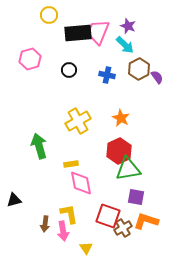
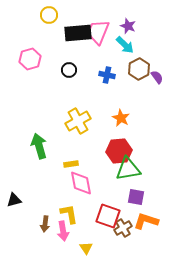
red hexagon: rotated 20 degrees clockwise
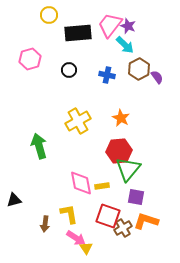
pink trapezoid: moved 12 px right, 7 px up; rotated 16 degrees clockwise
yellow rectangle: moved 31 px right, 22 px down
green triangle: rotated 40 degrees counterclockwise
pink arrow: moved 13 px right, 7 px down; rotated 48 degrees counterclockwise
